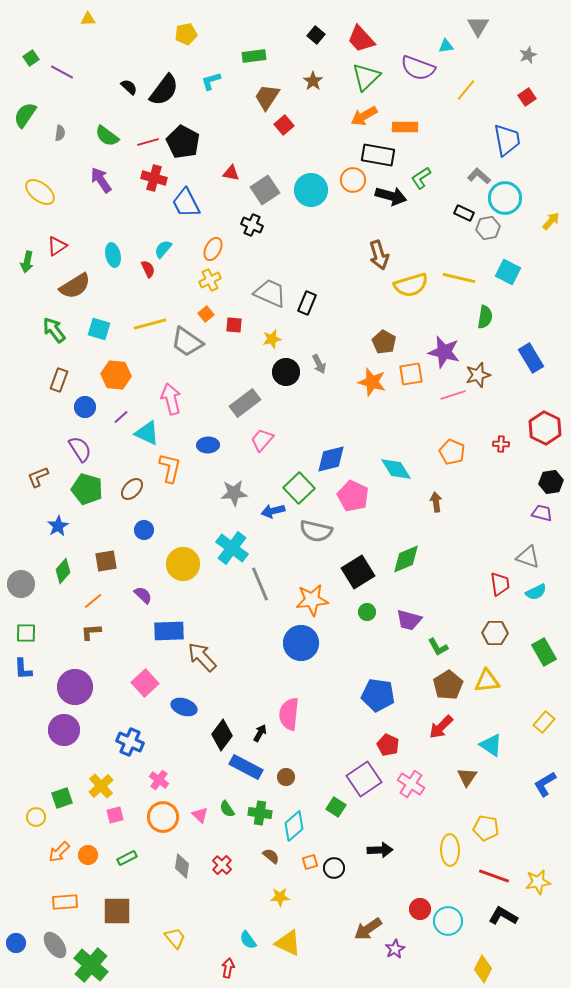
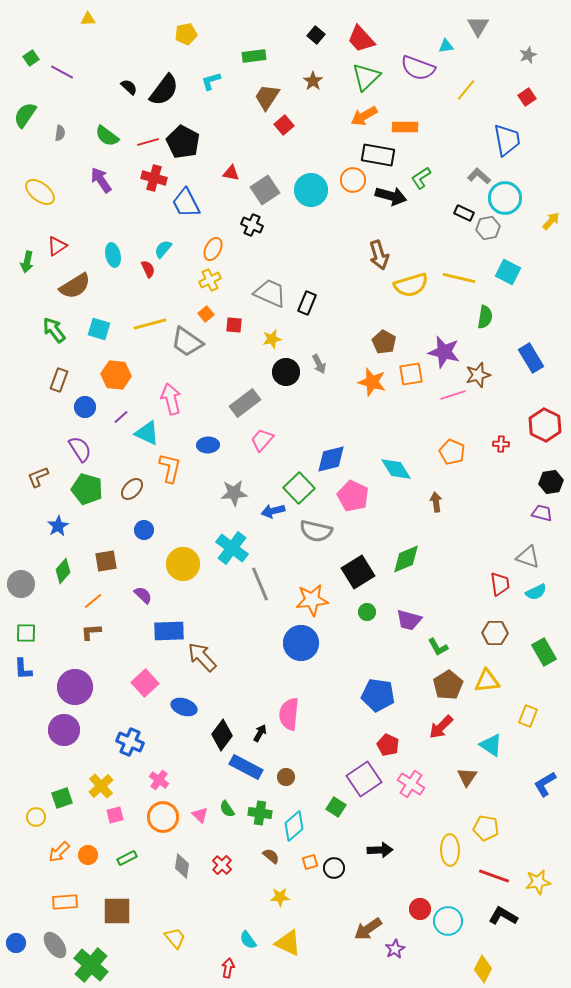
red hexagon at (545, 428): moved 3 px up
yellow rectangle at (544, 722): moved 16 px left, 6 px up; rotated 20 degrees counterclockwise
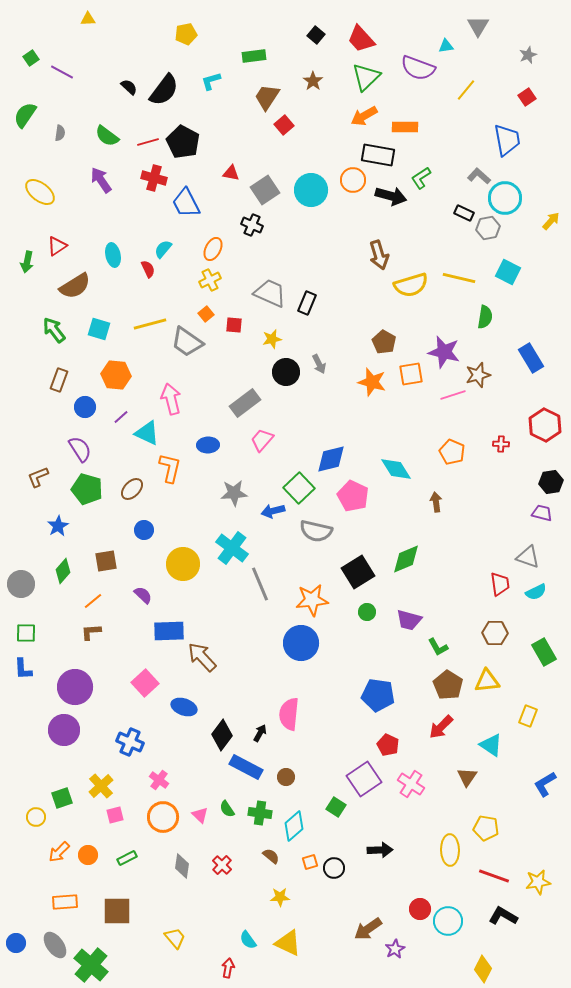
brown pentagon at (448, 685): rotated 8 degrees counterclockwise
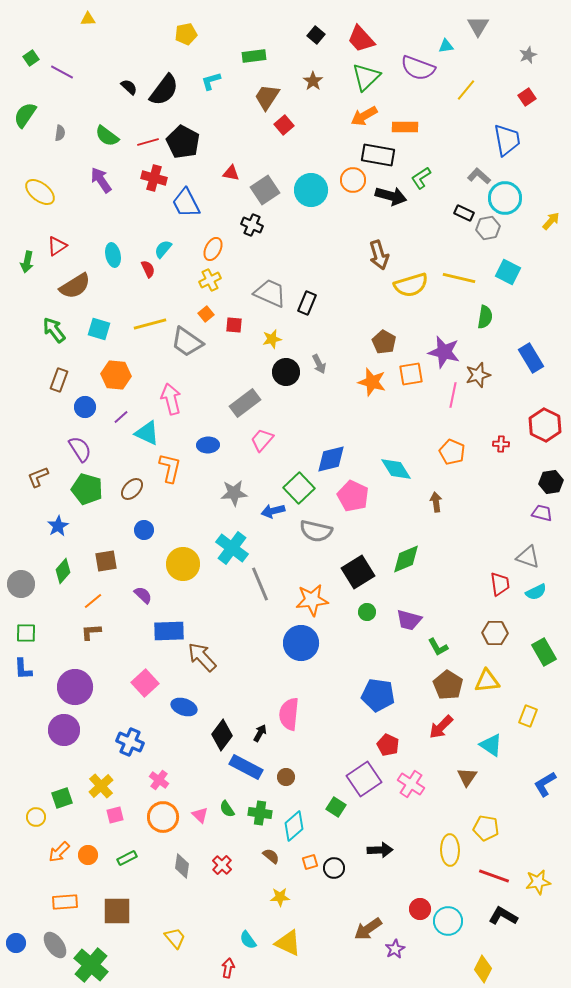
pink line at (453, 395): rotated 60 degrees counterclockwise
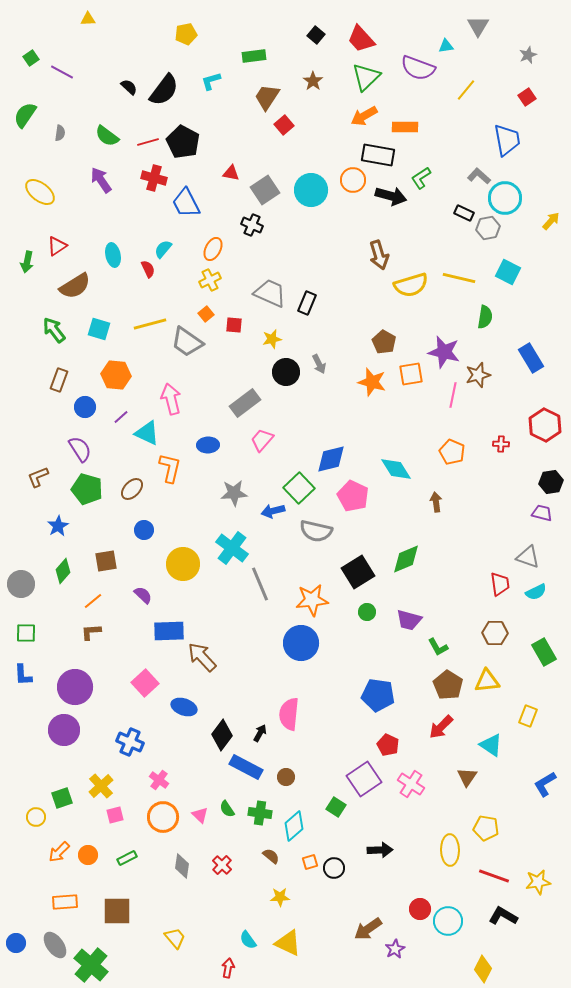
blue L-shape at (23, 669): moved 6 px down
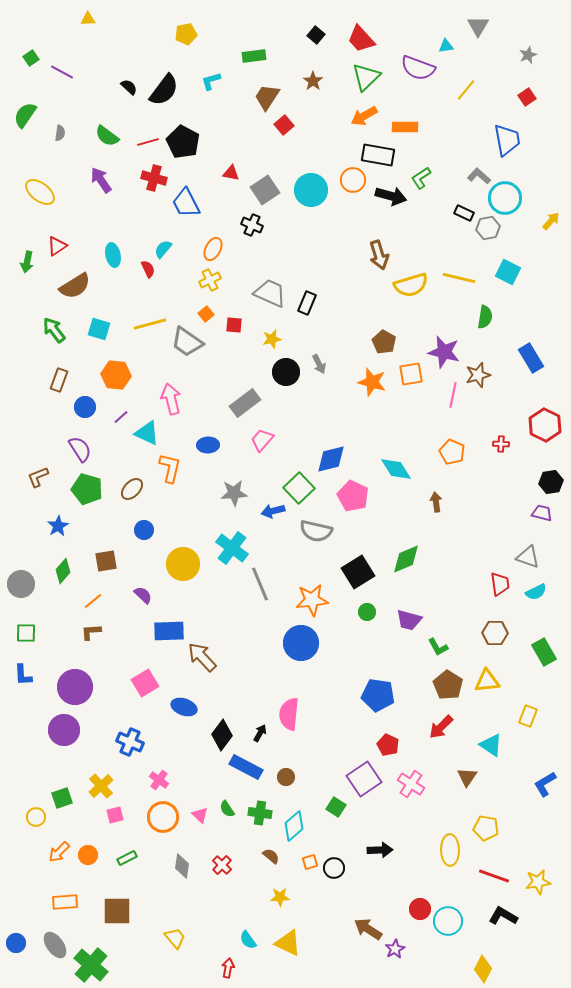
pink square at (145, 683): rotated 12 degrees clockwise
brown arrow at (368, 929): rotated 68 degrees clockwise
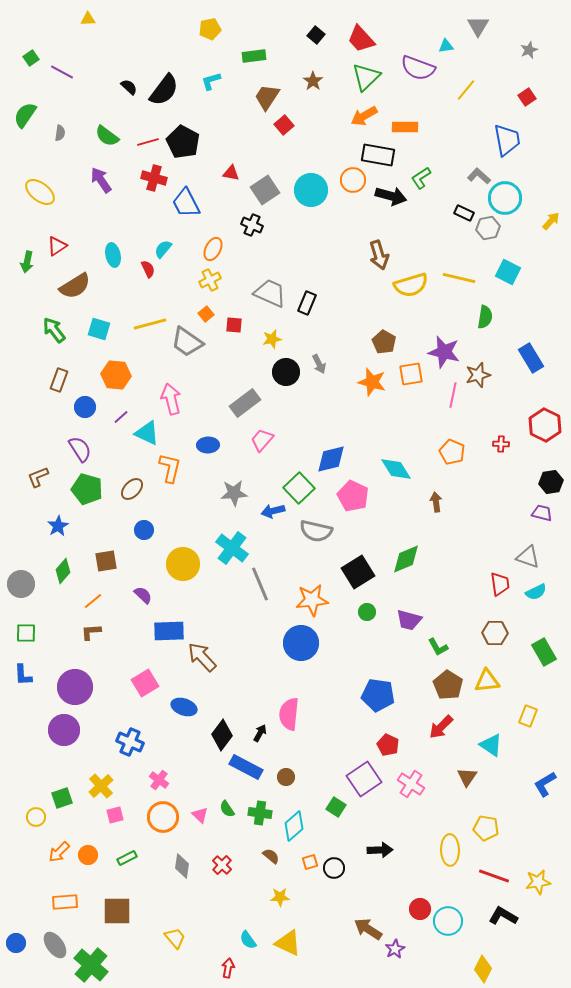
yellow pentagon at (186, 34): moved 24 px right, 5 px up
gray star at (528, 55): moved 1 px right, 5 px up
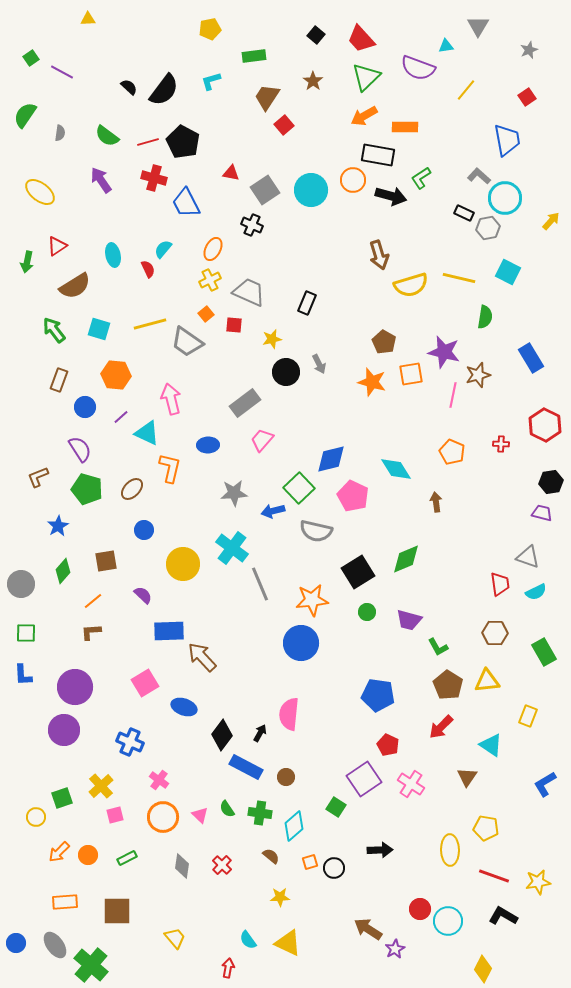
gray trapezoid at (270, 293): moved 21 px left, 1 px up
